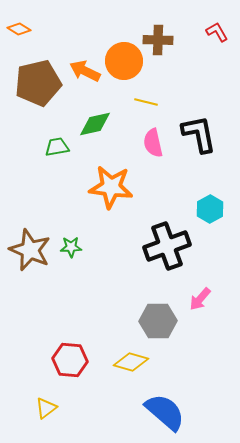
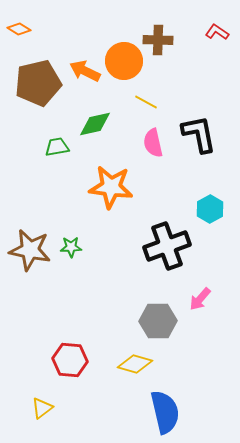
red L-shape: rotated 25 degrees counterclockwise
yellow line: rotated 15 degrees clockwise
brown star: rotated 12 degrees counterclockwise
yellow diamond: moved 4 px right, 2 px down
yellow triangle: moved 4 px left
blue semicircle: rotated 36 degrees clockwise
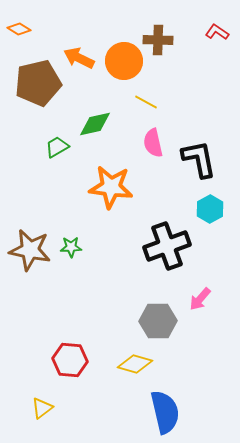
orange arrow: moved 6 px left, 13 px up
black L-shape: moved 25 px down
green trapezoid: rotated 20 degrees counterclockwise
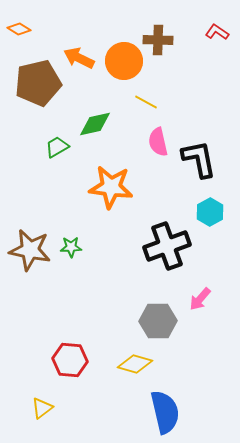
pink semicircle: moved 5 px right, 1 px up
cyan hexagon: moved 3 px down
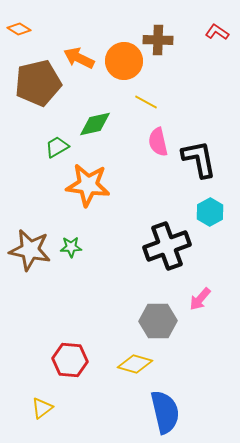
orange star: moved 23 px left, 2 px up
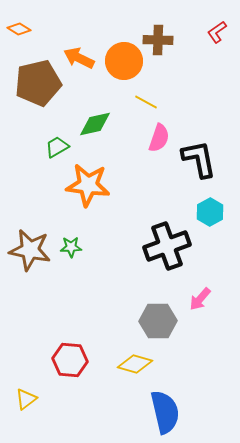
red L-shape: rotated 70 degrees counterclockwise
pink semicircle: moved 1 px right, 4 px up; rotated 148 degrees counterclockwise
yellow triangle: moved 16 px left, 9 px up
